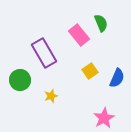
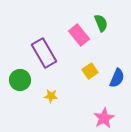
yellow star: rotated 24 degrees clockwise
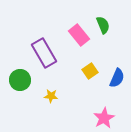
green semicircle: moved 2 px right, 2 px down
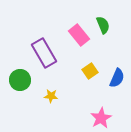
pink star: moved 3 px left
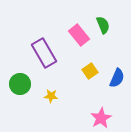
green circle: moved 4 px down
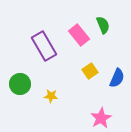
purple rectangle: moved 7 px up
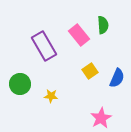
green semicircle: rotated 18 degrees clockwise
